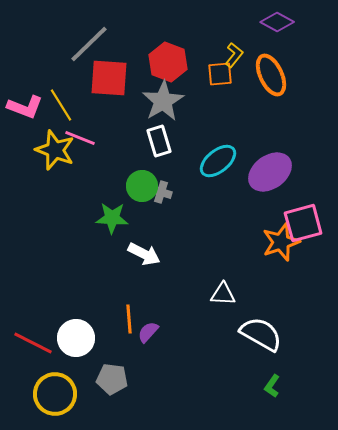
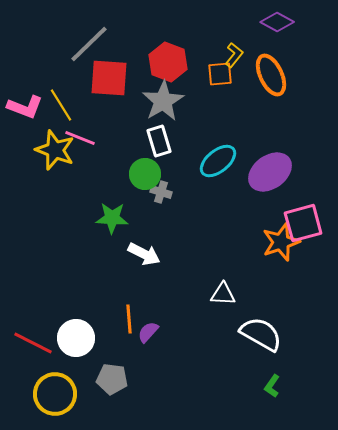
green circle: moved 3 px right, 12 px up
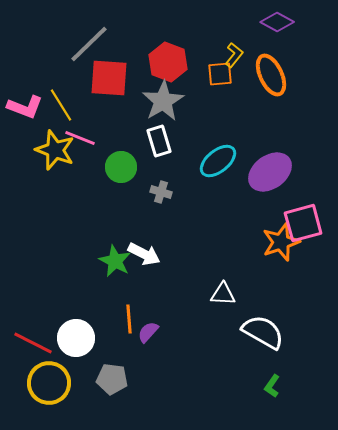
green circle: moved 24 px left, 7 px up
green star: moved 3 px right, 43 px down; rotated 24 degrees clockwise
white semicircle: moved 2 px right, 2 px up
yellow circle: moved 6 px left, 11 px up
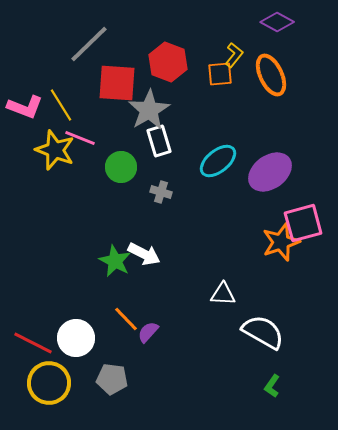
red square: moved 8 px right, 5 px down
gray star: moved 14 px left, 9 px down
orange line: moved 3 px left; rotated 40 degrees counterclockwise
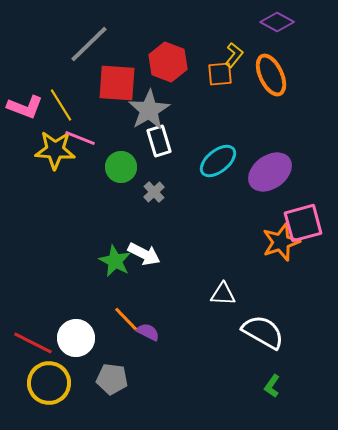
yellow star: rotated 18 degrees counterclockwise
gray cross: moved 7 px left; rotated 30 degrees clockwise
purple semicircle: rotated 75 degrees clockwise
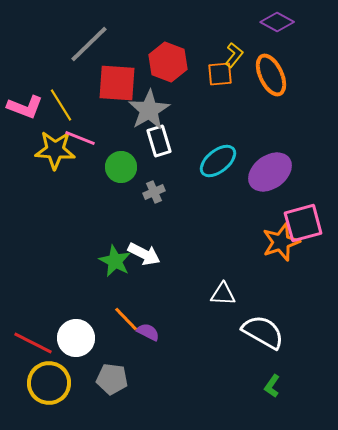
gray cross: rotated 20 degrees clockwise
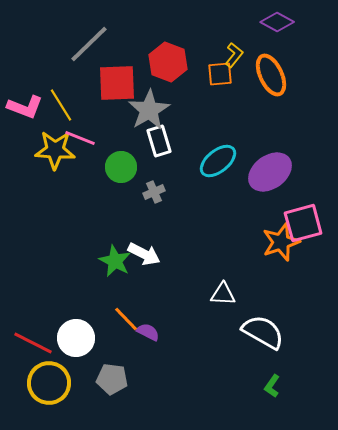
red square: rotated 6 degrees counterclockwise
